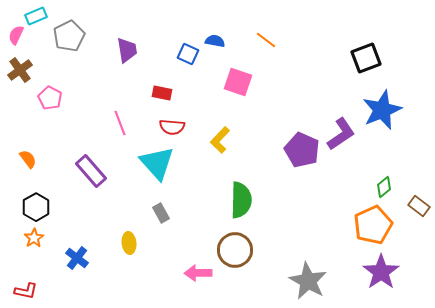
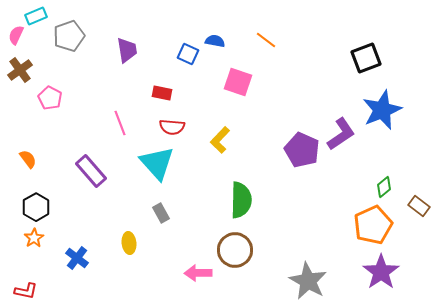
gray pentagon: rotated 8 degrees clockwise
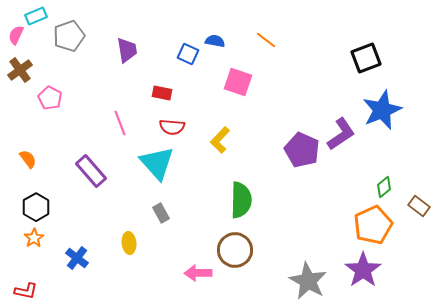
purple star: moved 18 px left, 2 px up
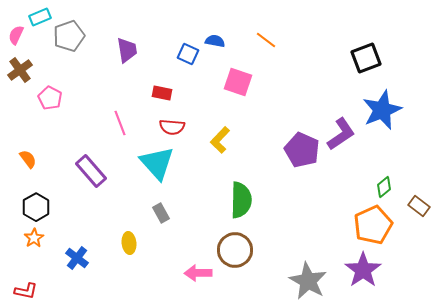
cyan rectangle: moved 4 px right, 1 px down
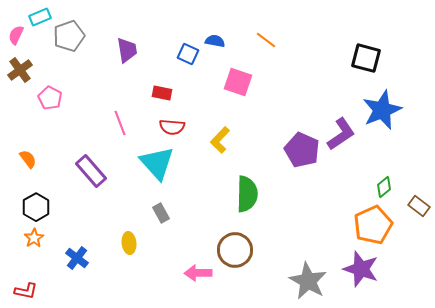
black square: rotated 36 degrees clockwise
green semicircle: moved 6 px right, 6 px up
purple star: moved 2 px left, 1 px up; rotated 18 degrees counterclockwise
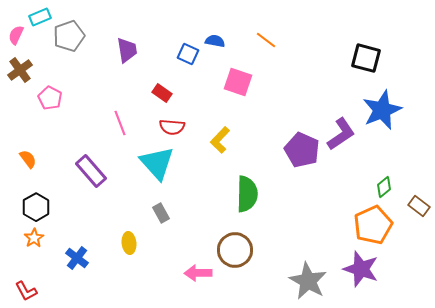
red rectangle: rotated 24 degrees clockwise
red L-shape: rotated 50 degrees clockwise
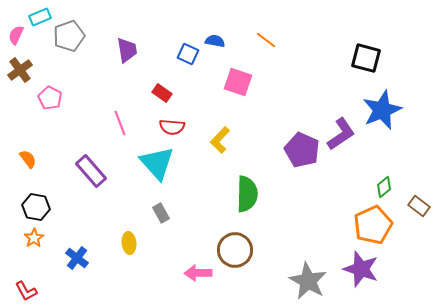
black hexagon: rotated 20 degrees counterclockwise
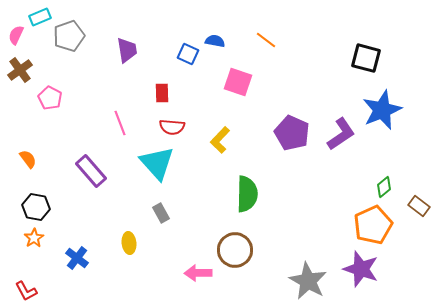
red rectangle: rotated 54 degrees clockwise
purple pentagon: moved 10 px left, 17 px up
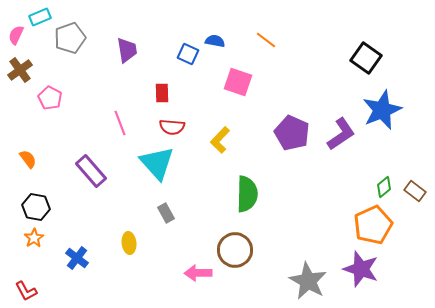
gray pentagon: moved 1 px right, 2 px down
black square: rotated 20 degrees clockwise
brown rectangle: moved 4 px left, 15 px up
gray rectangle: moved 5 px right
